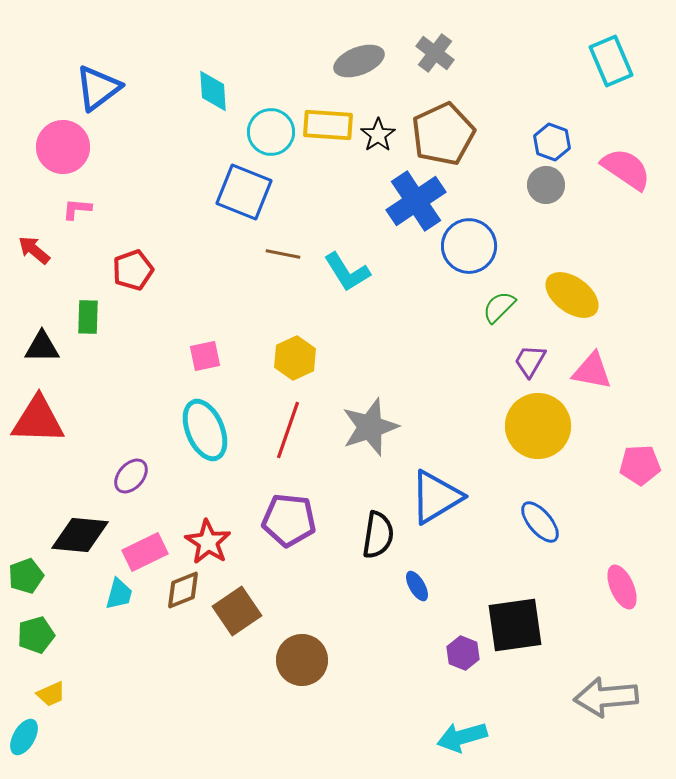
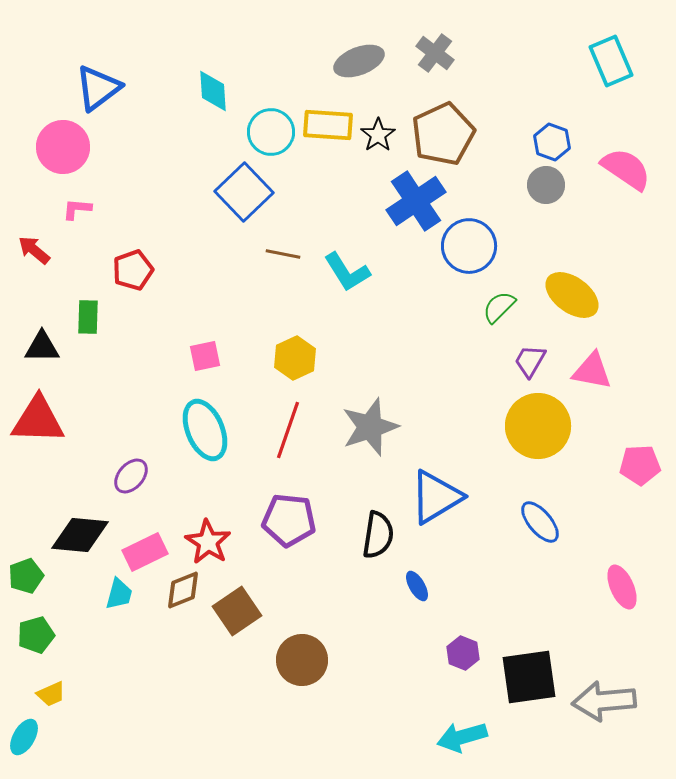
blue square at (244, 192): rotated 24 degrees clockwise
black square at (515, 625): moved 14 px right, 52 px down
gray arrow at (606, 697): moved 2 px left, 4 px down
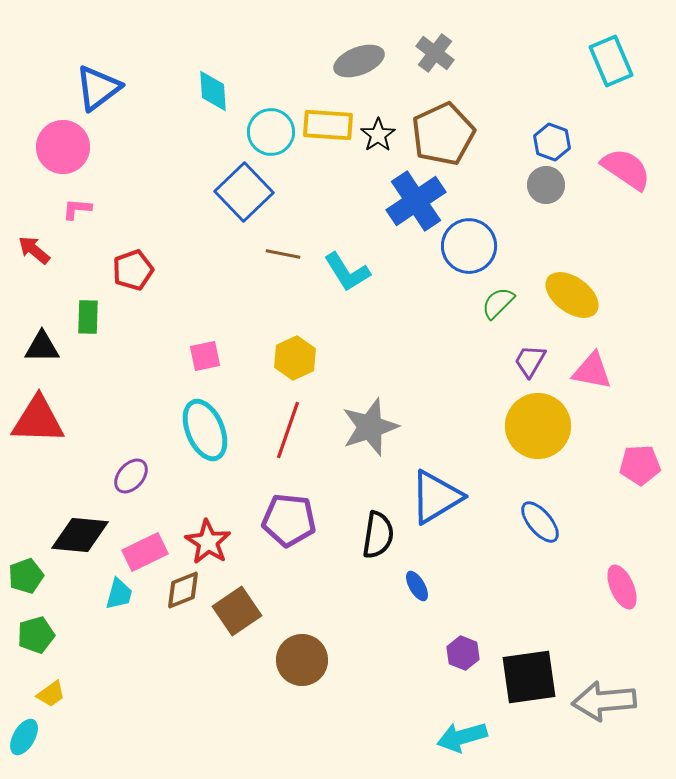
green semicircle at (499, 307): moved 1 px left, 4 px up
yellow trapezoid at (51, 694): rotated 12 degrees counterclockwise
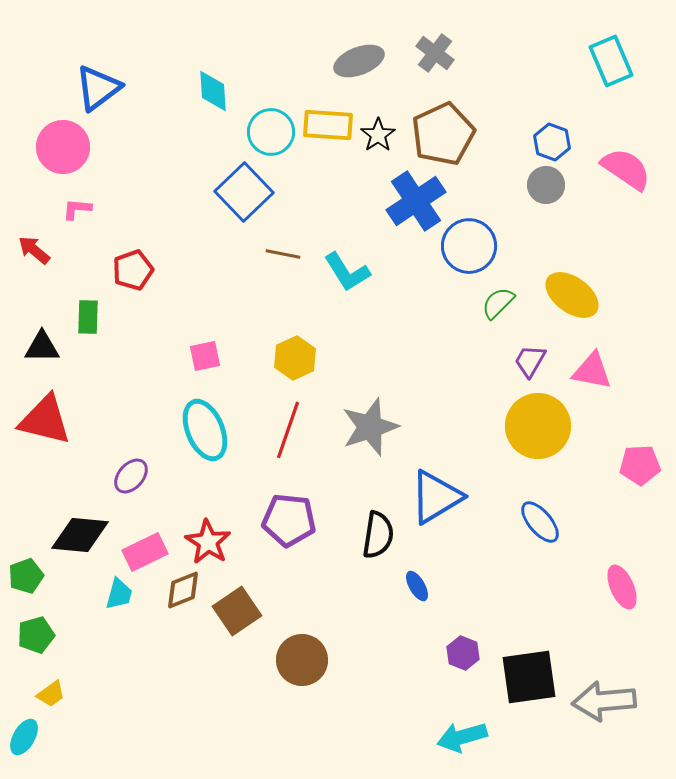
red triangle at (38, 420): moved 7 px right; rotated 12 degrees clockwise
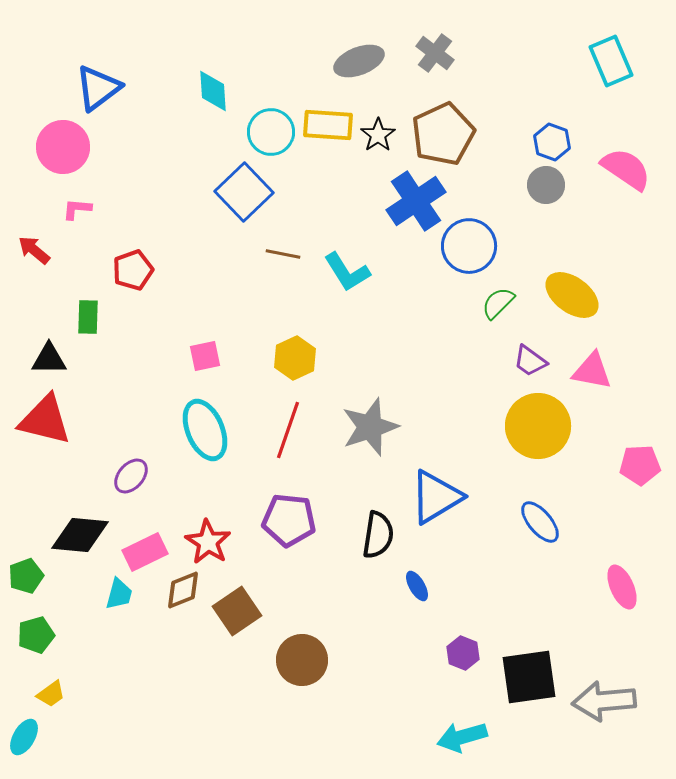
black triangle at (42, 347): moved 7 px right, 12 px down
purple trapezoid at (530, 361): rotated 84 degrees counterclockwise
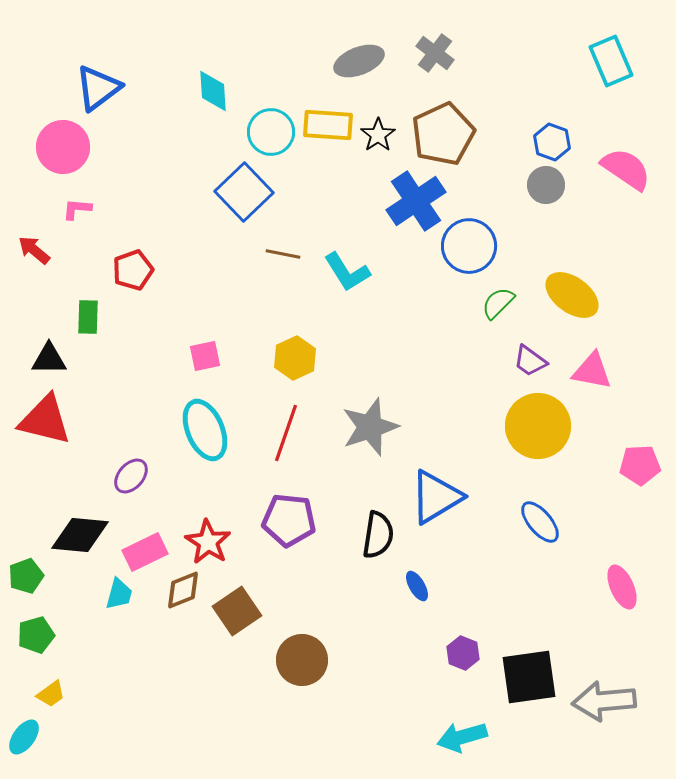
red line at (288, 430): moved 2 px left, 3 px down
cyan ellipse at (24, 737): rotated 6 degrees clockwise
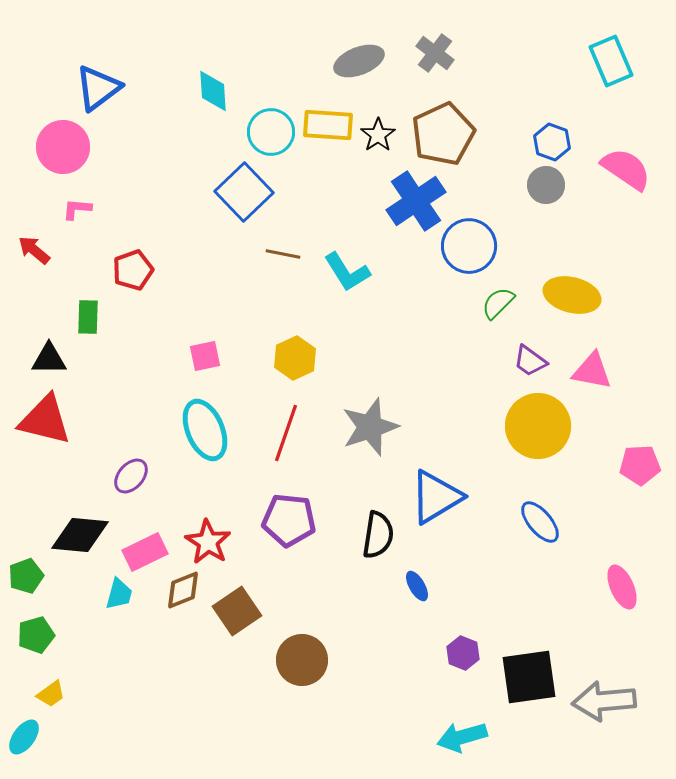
yellow ellipse at (572, 295): rotated 22 degrees counterclockwise
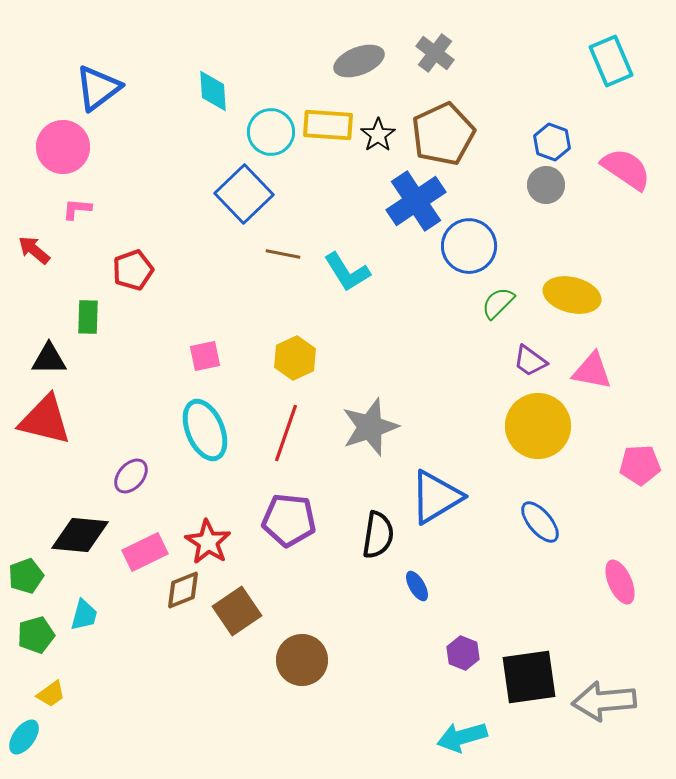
blue square at (244, 192): moved 2 px down
pink ellipse at (622, 587): moved 2 px left, 5 px up
cyan trapezoid at (119, 594): moved 35 px left, 21 px down
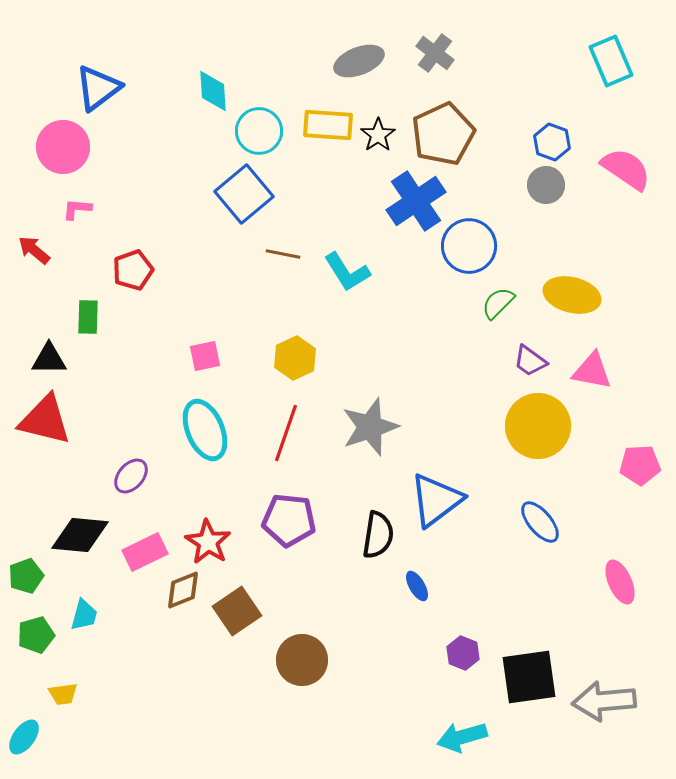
cyan circle at (271, 132): moved 12 px left, 1 px up
blue square at (244, 194): rotated 4 degrees clockwise
blue triangle at (436, 497): moved 3 px down; rotated 6 degrees counterclockwise
yellow trapezoid at (51, 694): moved 12 px right; rotated 28 degrees clockwise
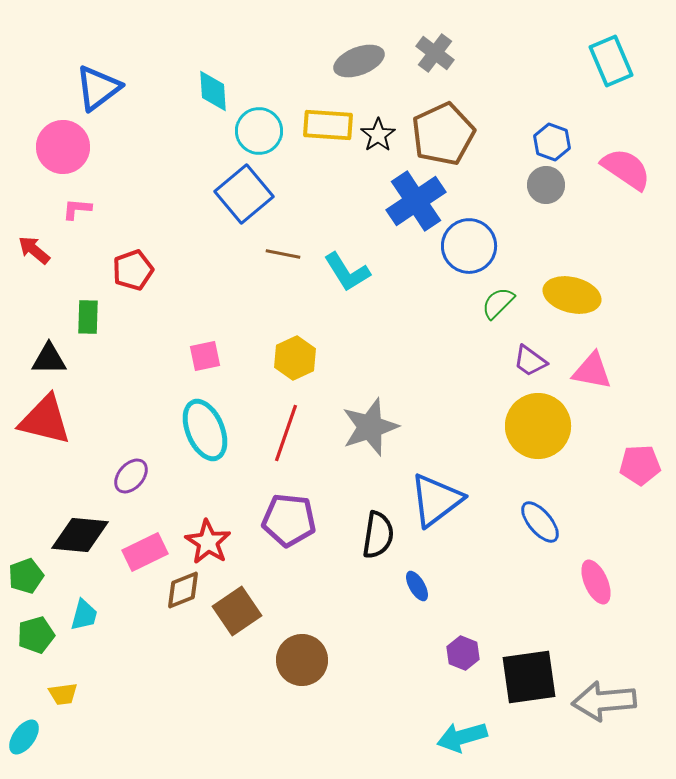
pink ellipse at (620, 582): moved 24 px left
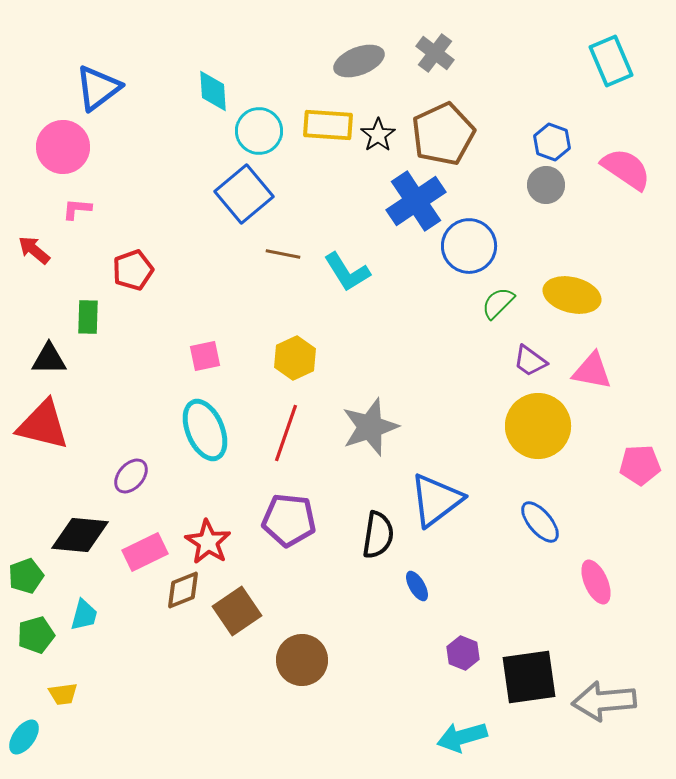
red triangle at (45, 420): moved 2 px left, 5 px down
